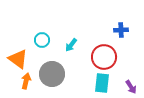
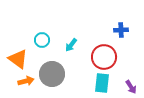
orange arrow: rotated 63 degrees clockwise
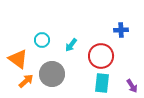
red circle: moved 3 px left, 1 px up
orange arrow: rotated 28 degrees counterclockwise
purple arrow: moved 1 px right, 1 px up
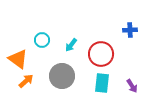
blue cross: moved 9 px right
red circle: moved 2 px up
gray circle: moved 10 px right, 2 px down
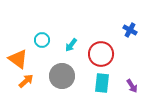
blue cross: rotated 32 degrees clockwise
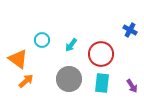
gray circle: moved 7 px right, 3 px down
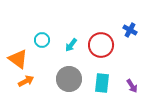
red circle: moved 9 px up
orange arrow: rotated 14 degrees clockwise
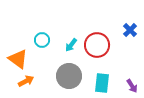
blue cross: rotated 16 degrees clockwise
red circle: moved 4 px left
gray circle: moved 3 px up
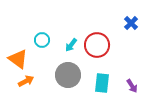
blue cross: moved 1 px right, 7 px up
gray circle: moved 1 px left, 1 px up
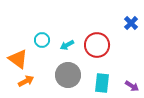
cyan arrow: moved 4 px left; rotated 24 degrees clockwise
purple arrow: rotated 24 degrees counterclockwise
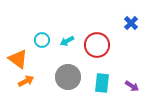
cyan arrow: moved 4 px up
gray circle: moved 2 px down
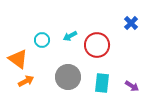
cyan arrow: moved 3 px right, 5 px up
